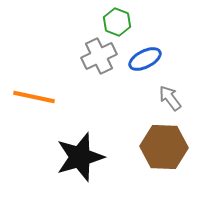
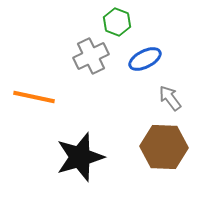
gray cross: moved 8 px left
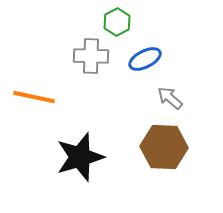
green hexagon: rotated 12 degrees clockwise
gray cross: rotated 28 degrees clockwise
gray arrow: rotated 12 degrees counterclockwise
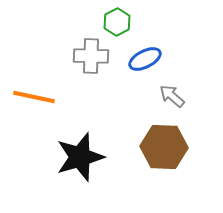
gray arrow: moved 2 px right, 2 px up
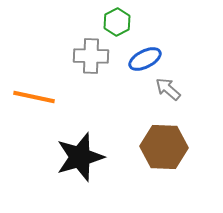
gray arrow: moved 4 px left, 7 px up
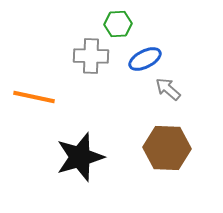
green hexagon: moved 1 px right, 2 px down; rotated 24 degrees clockwise
brown hexagon: moved 3 px right, 1 px down
